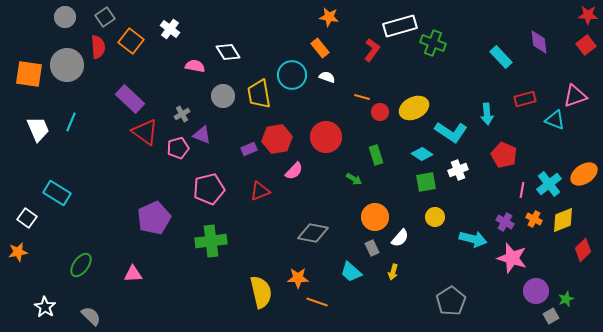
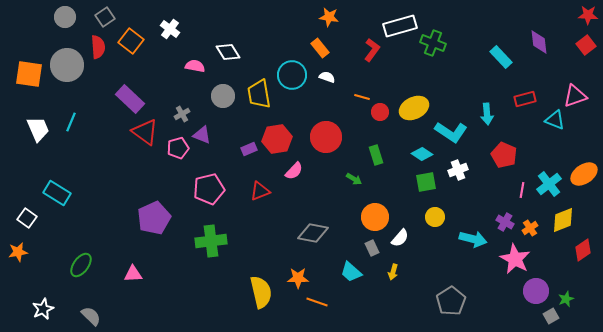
orange cross at (534, 219): moved 4 px left, 9 px down; rotated 28 degrees clockwise
red diamond at (583, 250): rotated 10 degrees clockwise
pink star at (512, 258): moved 3 px right, 1 px down; rotated 12 degrees clockwise
white star at (45, 307): moved 2 px left, 2 px down; rotated 15 degrees clockwise
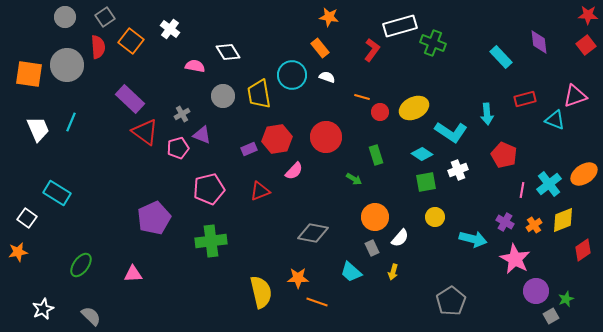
orange cross at (530, 228): moved 4 px right, 3 px up
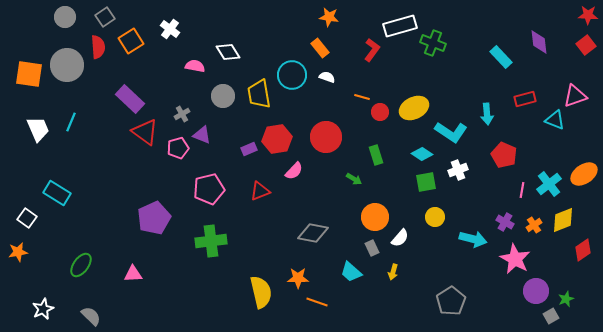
orange square at (131, 41): rotated 20 degrees clockwise
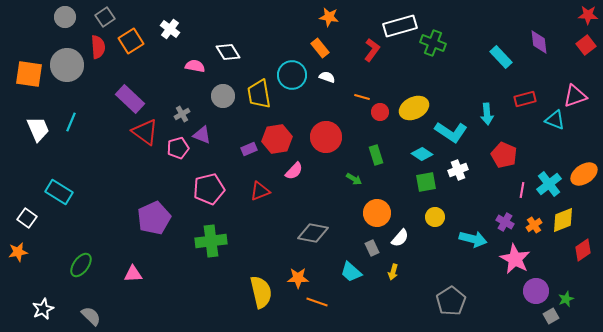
cyan rectangle at (57, 193): moved 2 px right, 1 px up
orange circle at (375, 217): moved 2 px right, 4 px up
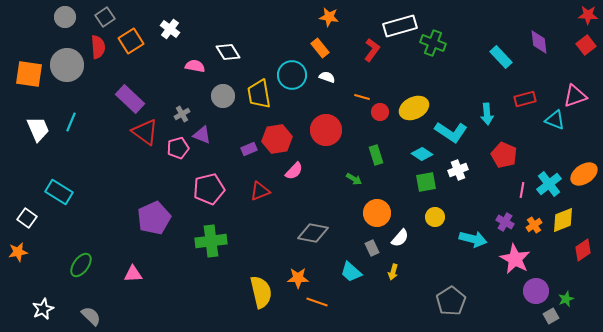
red circle at (326, 137): moved 7 px up
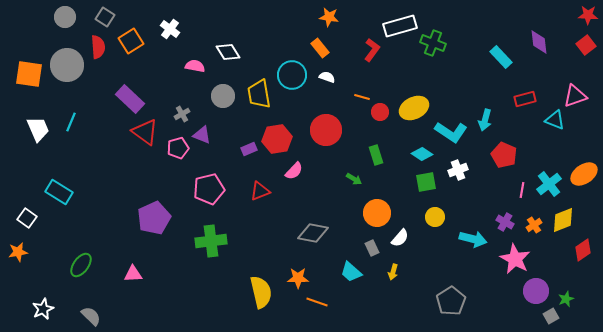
gray square at (105, 17): rotated 24 degrees counterclockwise
cyan arrow at (487, 114): moved 2 px left, 6 px down; rotated 20 degrees clockwise
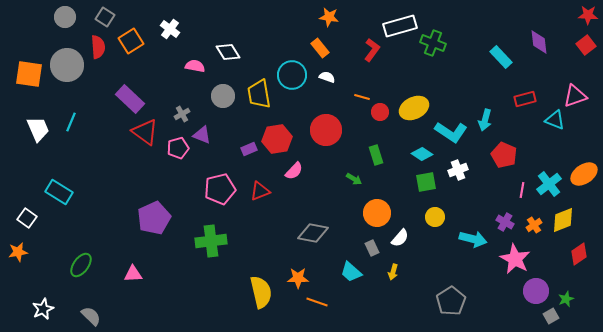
pink pentagon at (209, 189): moved 11 px right
red diamond at (583, 250): moved 4 px left, 4 px down
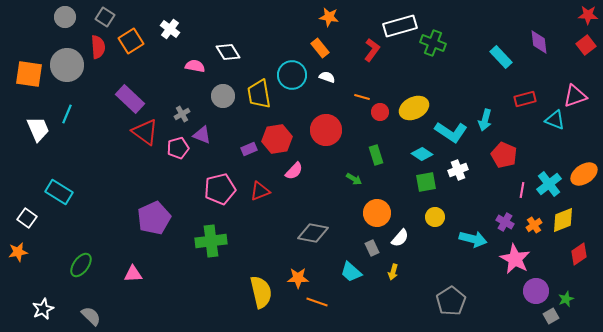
cyan line at (71, 122): moved 4 px left, 8 px up
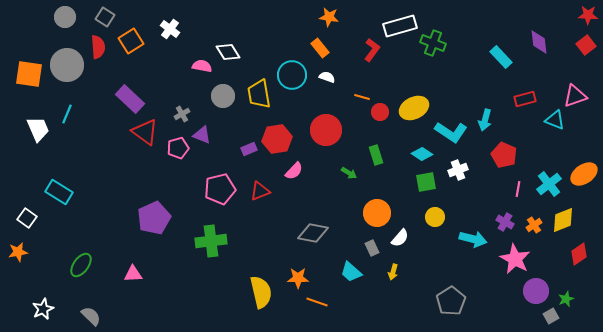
pink semicircle at (195, 66): moved 7 px right
green arrow at (354, 179): moved 5 px left, 6 px up
pink line at (522, 190): moved 4 px left, 1 px up
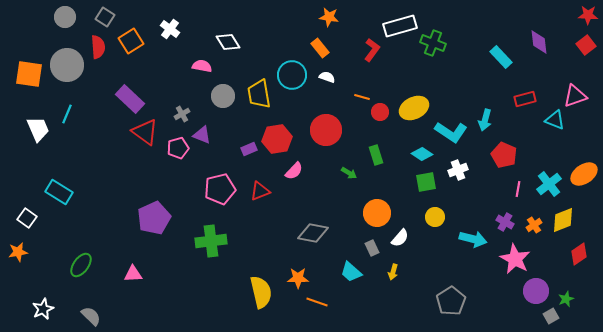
white diamond at (228, 52): moved 10 px up
